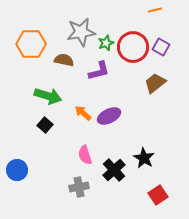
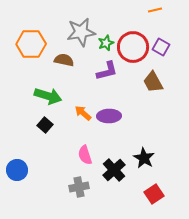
purple L-shape: moved 8 px right
brown trapezoid: moved 2 px left, 1 px up; rotated 80 degrees counterclockwise
purple ellipse: rotated 25 degrees clockwise
red square: moved 4 px left, 1 px up
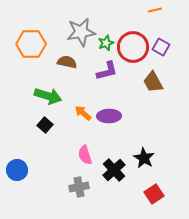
brown semicircle: moved 3 px right, 2 px down
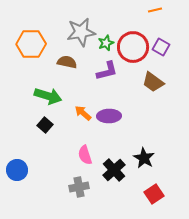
brown trapezoid: rotated 25 degrees counterclockwise
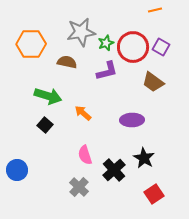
purple ellipse: moved 23 px right, 4 px down
gray cross: rotated 36 degrees counterclockwise
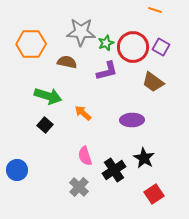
orange line: rotated 32 degrees clockwise
gray star: rotated 12 degrees clockwise
pink semicircle: moved 1 px down
black cross: rotated 10 degrees clockwise
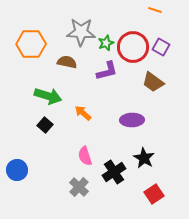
black cross: moved 2 px down
